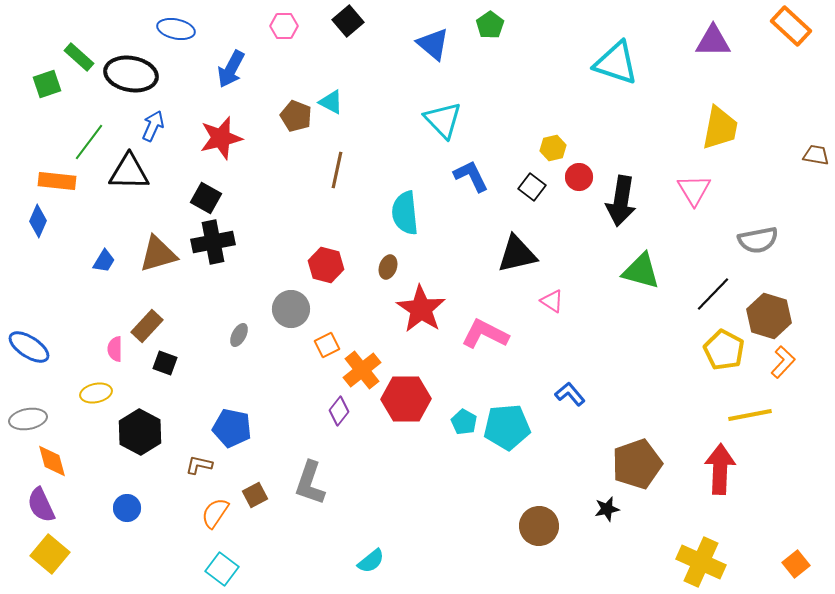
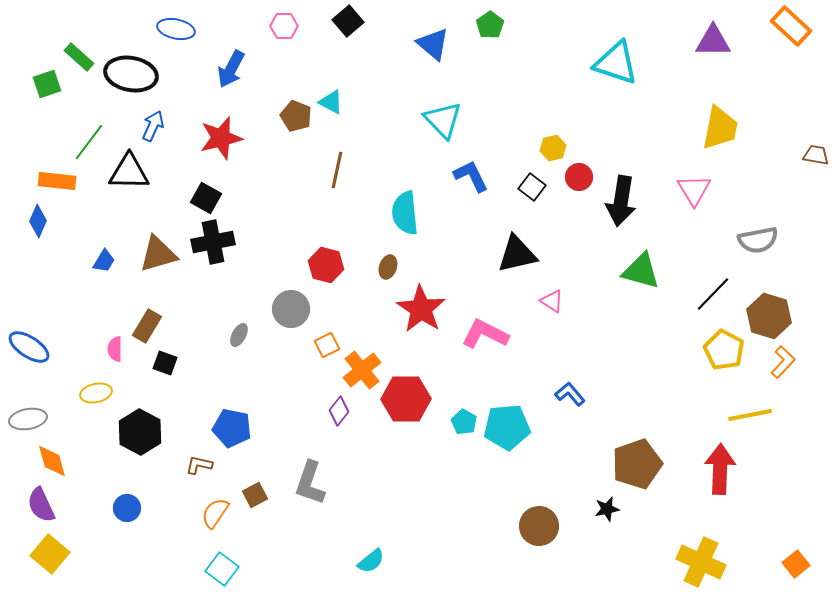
brown rectangle at (147, 326): rotated 12 degrees counterclockwise
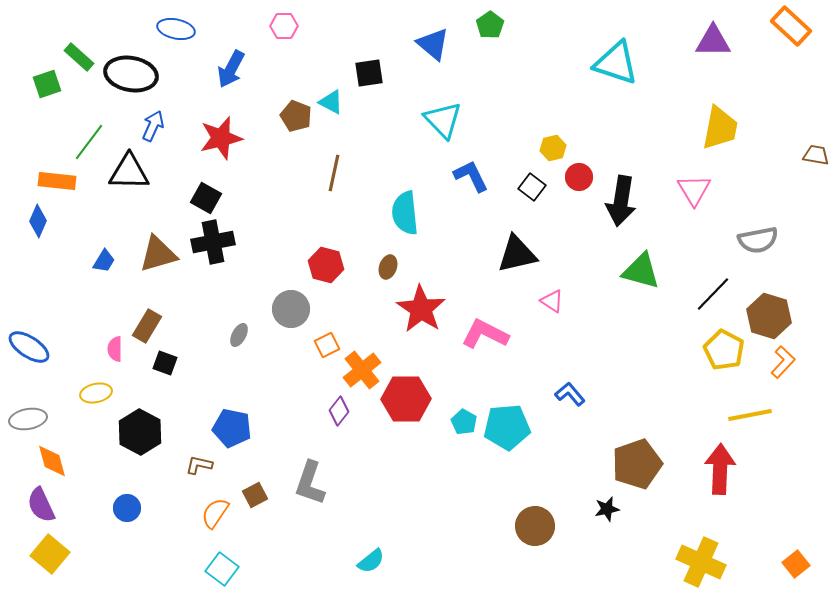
black square at (348, 21): moved 21 px right, 52 px down; rotated 32 degrees clockwise
brown line at (337, 170): moved 3 px left, 3 px down
brown circle at (539, 526): moved 4 px left
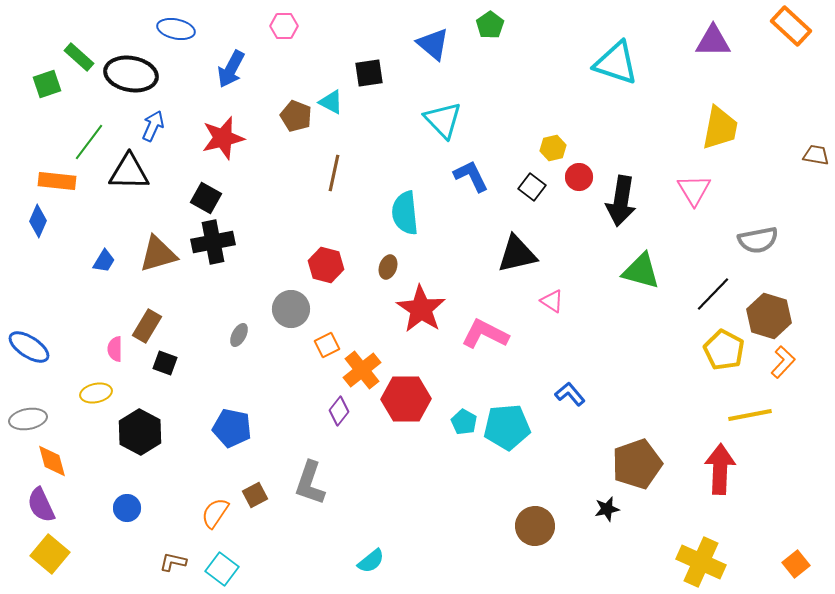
red star at (221, 138): moved 2 px right
brown L-shape at (199, 465): moved 26 px left, 97 px down
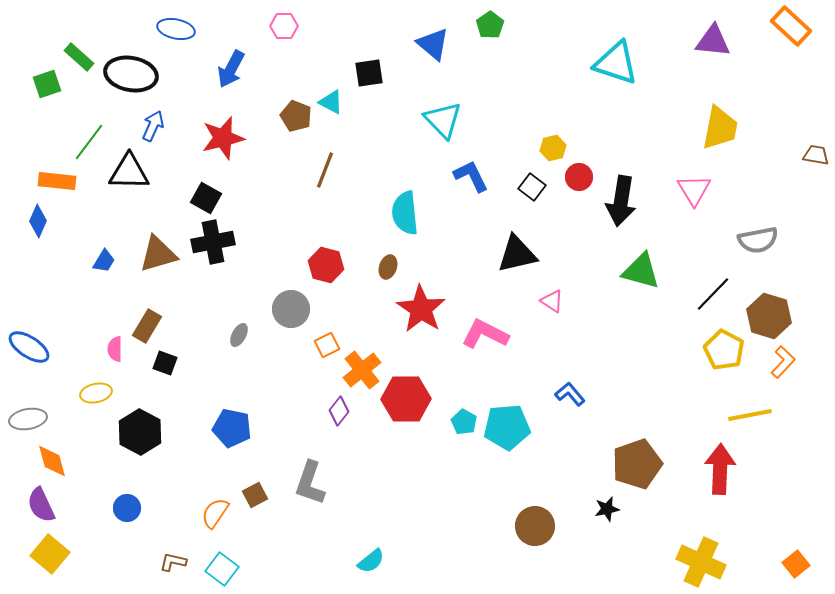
purple triangle at (713, 41): rotated 6 degrees clockwise
brown line at (334, 173): moved 9 px left, 3 px up; rotated 9 degrees clockwise
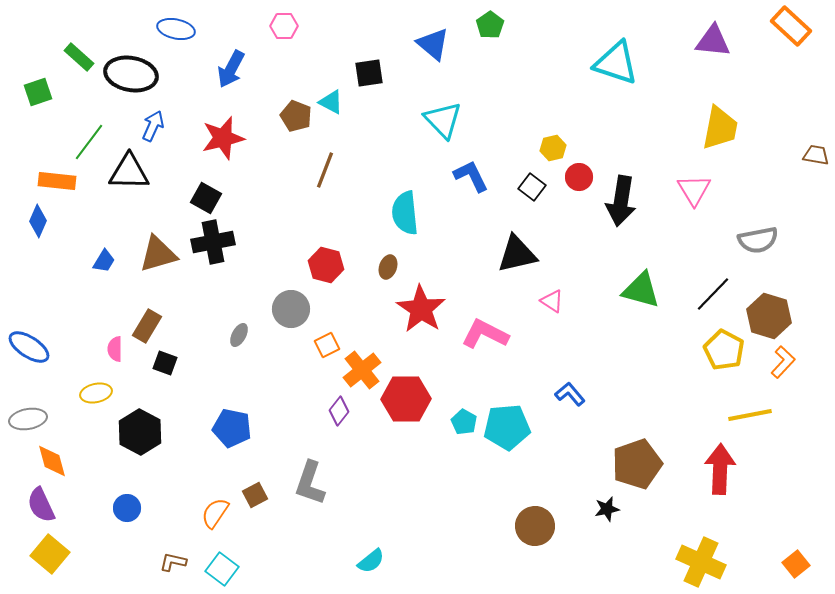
green square at (47, 84): moved 9 px left, 8 px down
green triangle at (641, 271): moved 19 px down
